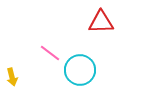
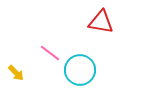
red triangle: rotated 12 degrees clockwise
yellow arrow: moved 4 px right, 4 px up; rotated 30 degrees counterclockwise
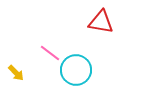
cyan circle: moved 4 px left
